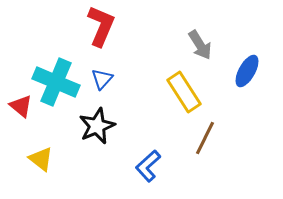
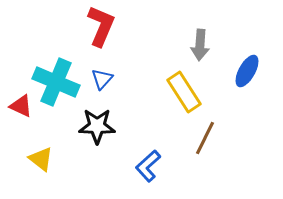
gray arrow: rotated 36 degrees clockwise
red triangle: rotated 15 degrees counterclockwise
black star: rotated 24 degrees clockwise
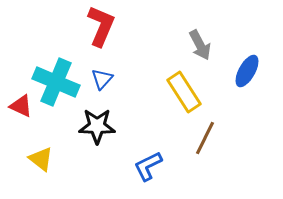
gray arrow: rotated 32 degrees counterclockwise
blue L-shape: rotated 16 degrees clockwise
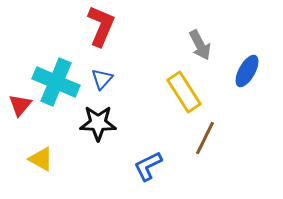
red triangle: moved 1 px left, 1 px up; rotated 45 degrees clockwise
black star: moved 1 px right, 3 px up
yellow triangle: rotated 8 degrees counterclockwise
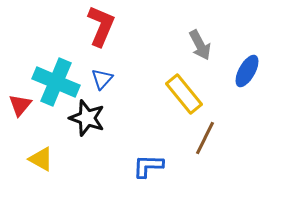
yellow rectangle: moved 2 px down; rotated 6 degrees counterclockwise
black star: moved 11 px left, 5 px up; rotated 18 degrees clockwise
blue L-shape: rotated 28 degrees clockwise
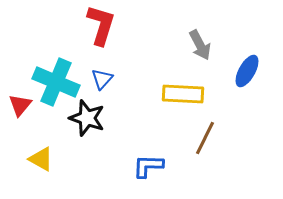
red L-shape: moved 1 px up; rotated 6 degrees counterclockwise
yellow rectangle: moved 1 px left; rotated 48 degrees counterclockwise
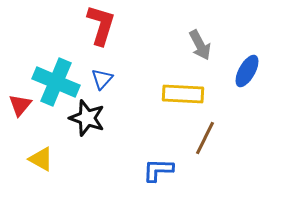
blue L-shape: moved 10 px right, 4 px down
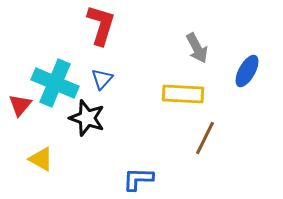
gray arrow: moved 3 px left, 3 px down
cyan cross: moved 1 px left, 1 px down
blue L-shape: moved 20 px left, 9 px down
